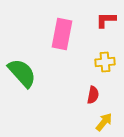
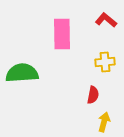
red L-shape: rotated 40 degrees clockwise
pink rectangle: rotated 12 degrees counterclockwise
green semicircle: rotated 52 degrees counterclockwise
yellow arrow: rotated 24 degrees counterclockwise
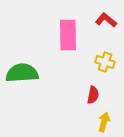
pink rectangle: moved 6 px right, 1 px down
yellow cross: rotated 24 degrees clockwise
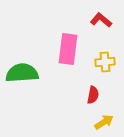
red L-shape: moved 5 px left
pink rectangle: moved 14 px down; rotated 8 degrees clockwise
yellow cross: rotated 24 degrees counterclockwise
yellow arrow: rotated 42 degrees clockwise
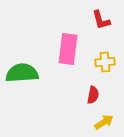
red L-shape: rotated 145 degrees counterclockwise
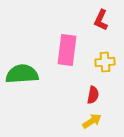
red L-shape: rotated 40 degrees clockwise
pink rectangle: moved 1 px left, 1 px down
green semicircle: moved 1 px down
yellow arrow: moved 12 px left, 1 px up
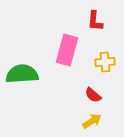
red L-shape: moved 6 px left, 1 px down; rotated 20 degrees counterclockwise
pink rectangle: rotated 8 degrees clockwise
red semicircle: rotated 120 degrees clockwise
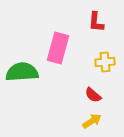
red L-shape: moved 1 px right, 1 px down
pink rectangle: moved 9 px left, 2 px up
green semicircle: moved 2 px up
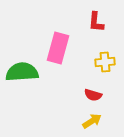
red semicircle: rotated 24 degrees counterclockwise
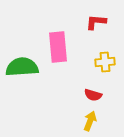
red L-shape: rotated 90 degrees clockwise
pink rectangle: moved 1 px up; rotated 20 degrees counterclockwise
green semicircle: moved 5 px up
yellow arrow: moved 2 px left; rotated 36 degrees counterclockwise
